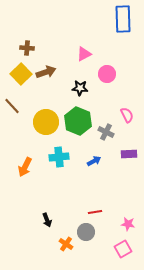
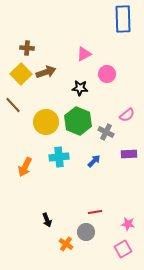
brown line: moved 1 px right, 1 px up
pink semicircle: rotated 77 degrees clockwise
blue arrow: rotated 16 degrees counterclockwise
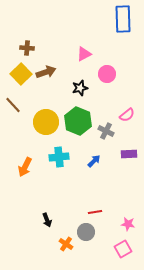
black star: rotated 21 degrees counterclockwise
gray cross: moved 1 px up
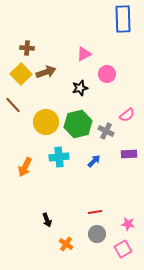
green hexagon: moved 3 px down; rotated 24 degrees clockwise
gray circle: moved 11 px right, 2 px down
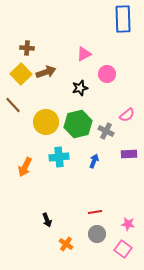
blue arrow: rotated 24 degrees counterclockwise
pink square: rotated 24 degrees counterclockwise
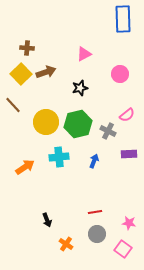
pink circle: moved 13 px right
gray cross: moved 2 px right
orange arrow: rotated 150 degrees counterclockwise
pink star: moved 1 px right, 1 px up
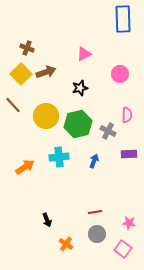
brown cross: rotated 16 degrees clockwise
pink semicircle: rotated 49 degrees counterclockwise
yellow circle: moved 6 px up
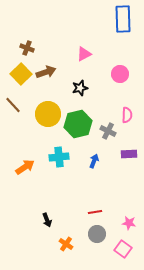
yellow circle: moved 2 px right, 2 px up
